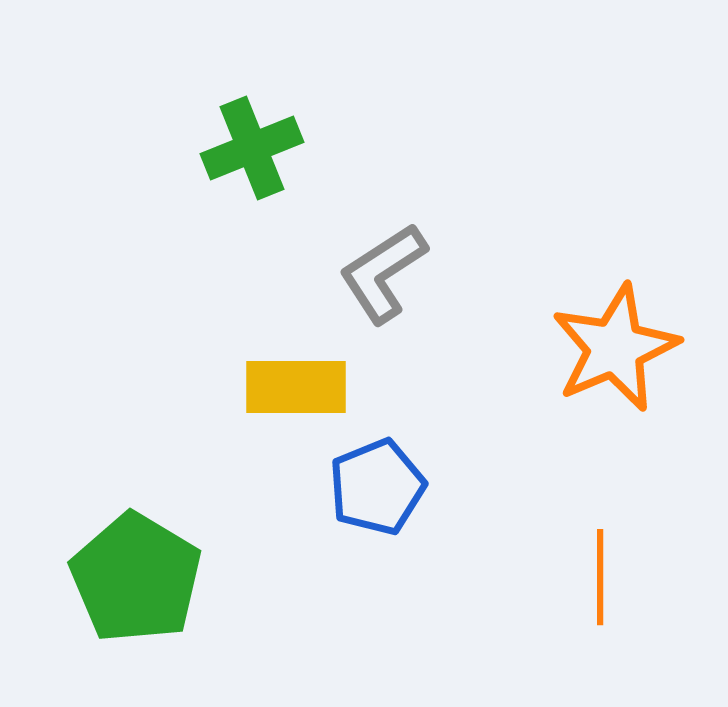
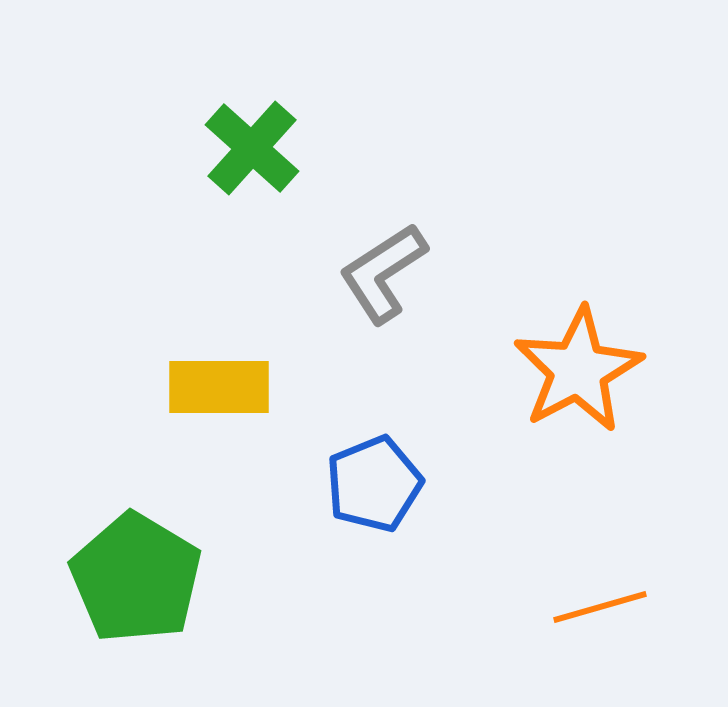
green cross: rotated 26 degrees counterclockwise
orange star: moved 37 px left, 22 px down; rotated 5 degrees counterclockwise
yellow rectangle: moved 77 px left
blue pentagon: moved 3 px left, 3 px up
orange line: moved 30 px down; rotated 74 degrees clockwise
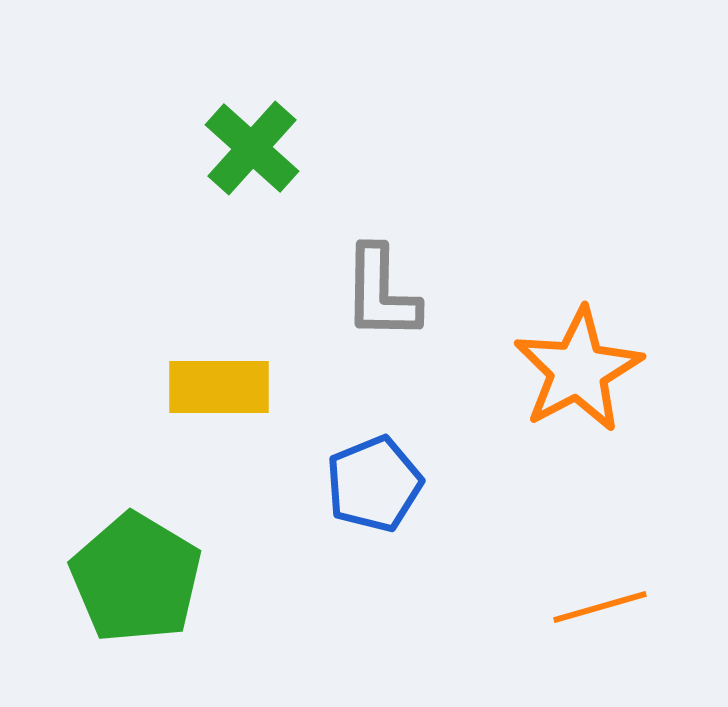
gray L-shape: moved 2 px left, 20 px down; rotated 56 degrees counterclockwise
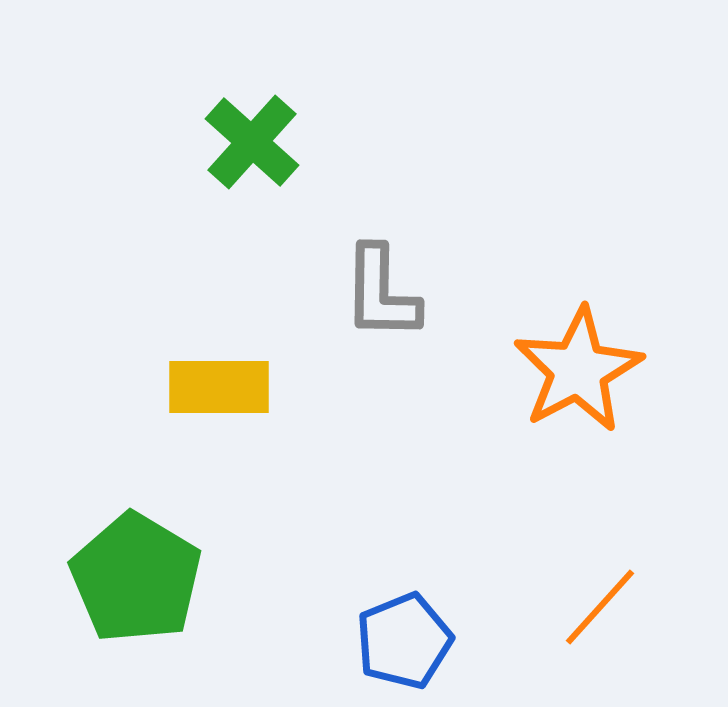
green cross: moved 6 px up
blue pentagon: moved 30 px right, 157 px down
orange line: rotated 32 degrees counterclockwise
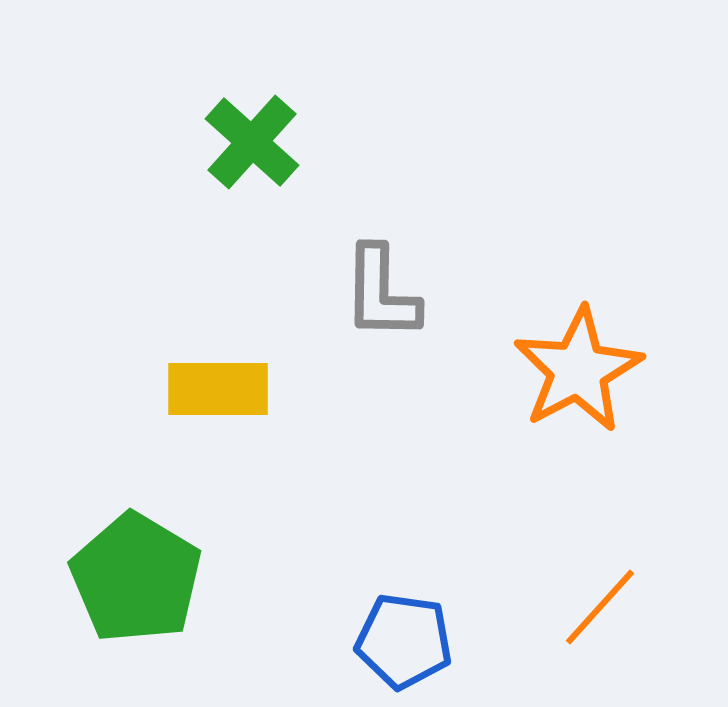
yellow rectangle: moved 1 px left, 2 px down
blue pentagon: rotated 30 degrees clockwise
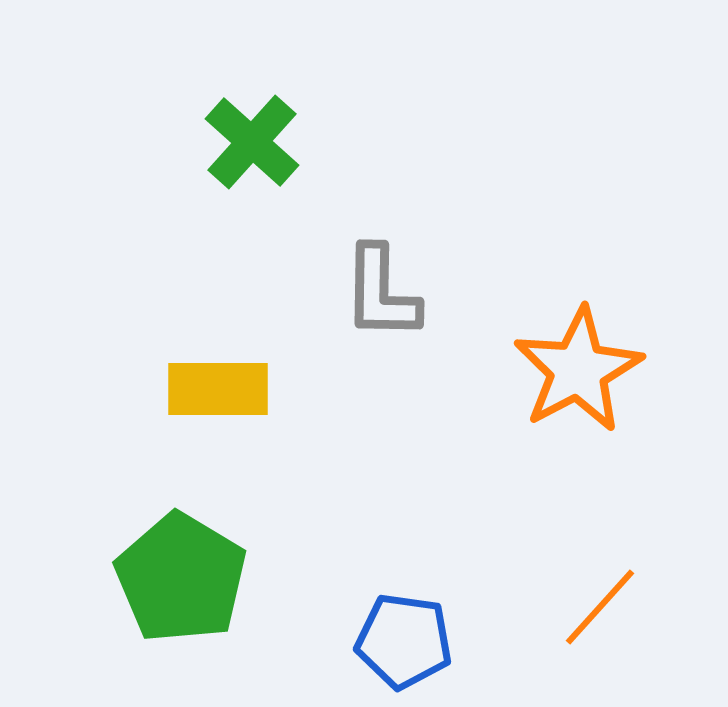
green pentagon: moved 45 px right
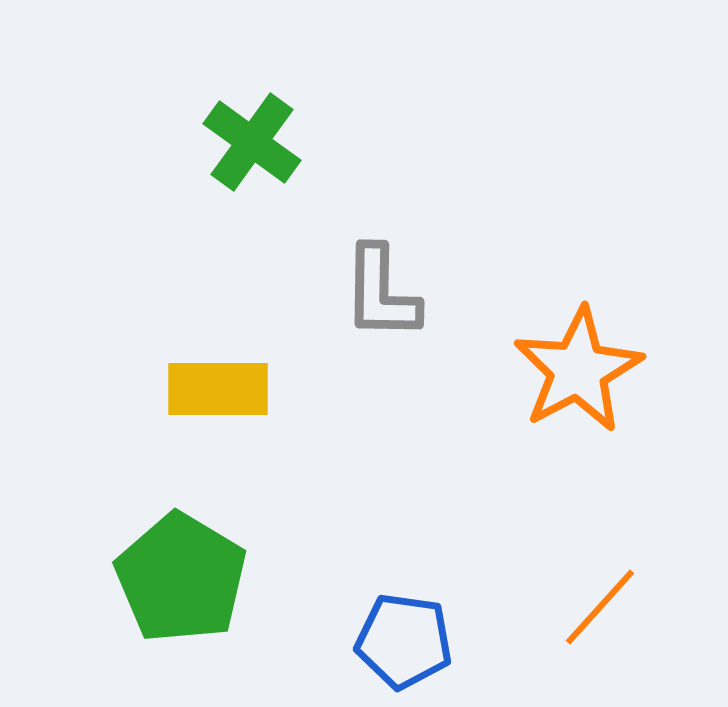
green cross: rotated 6 degrees counterclockwise
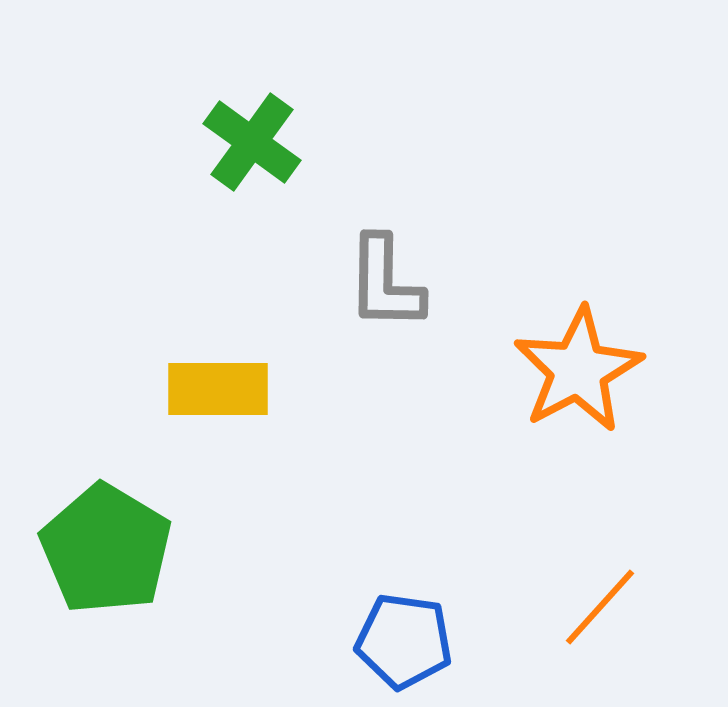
gray L-shape: moved 4 px right, 10 px up
green pentagon: moved 75 px left, 29 px up
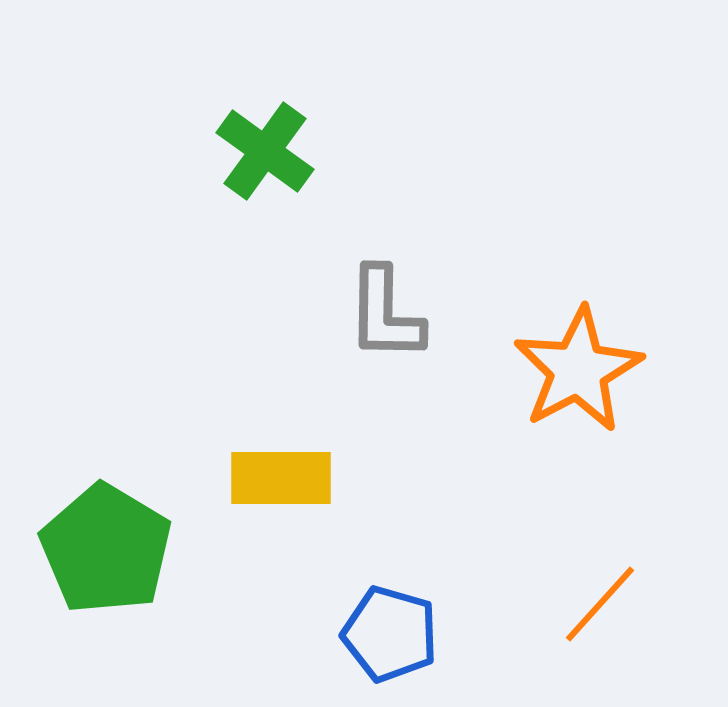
green cross: moved 13 px right, 9 px down
gray L-shape: moved 31 px down
yellow rectangle: moved 63 px right, 89 px down
orange line: moved 3 px up
blue pentagon: moved 14 px left, 7 px up; rotated 8 degrees clockwise
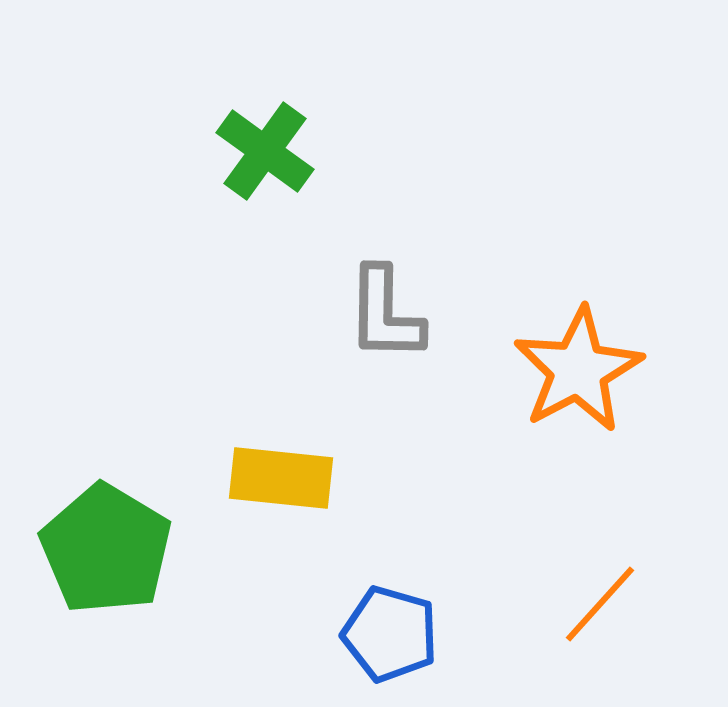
yellow rectangle: rotated 6 degrees clockwise
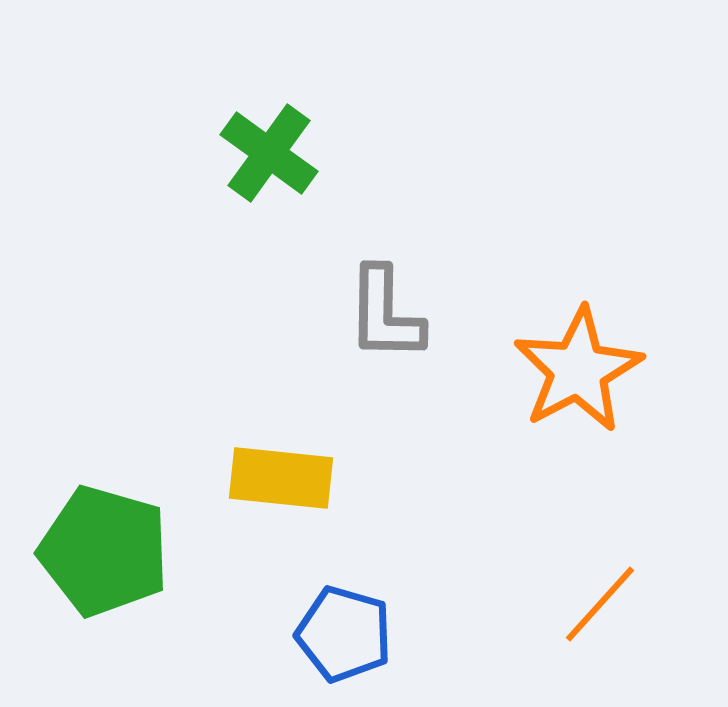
green cross: moved 4 px right, 2 px down
green pentagon: moved 2 px left, 2 px down; rotated 15 degrees counterclockwise
blue pentagon: moved 46 px left
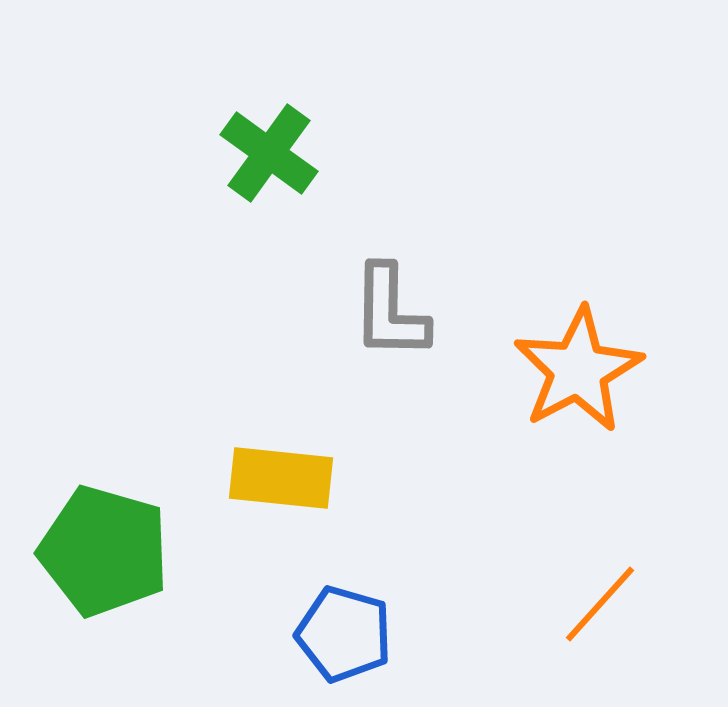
gray L-shape: moved 5 px right, 2 px up
